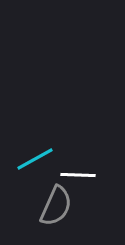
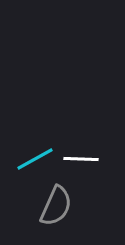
white line: moved 3 px right, 16 px up
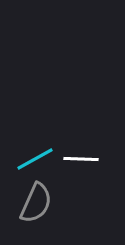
gray semicircle: moved 20 px left, 3 px up
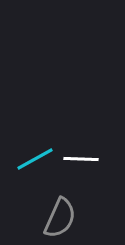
gray semicircle: moved 24 px right, 15 px down
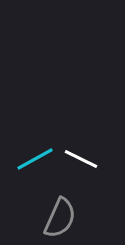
white line: rotated 24 degrees clockwise
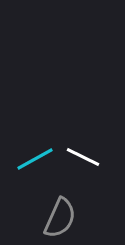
white line: moved 2 px right, 2 px up
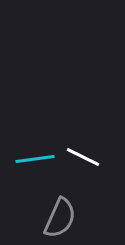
cyan line: rotated 21 degrees clockwise
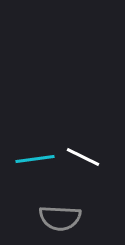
gray semicircle: rotated 69 degrees clockwise
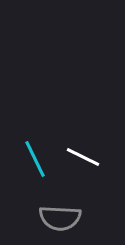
cyan line: rotated 72 degrees clockwise
